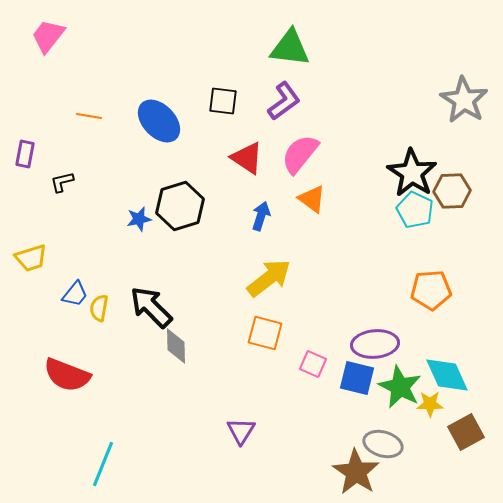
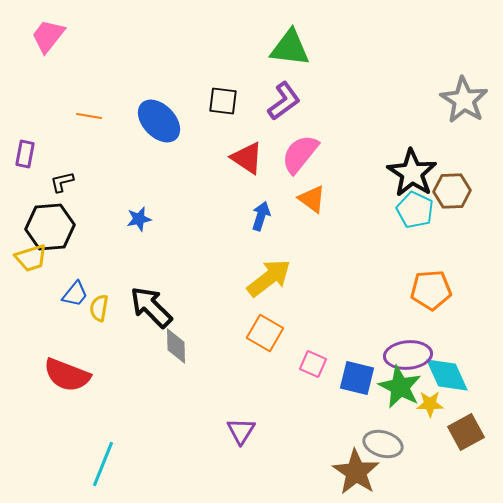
black hexagon: moved 130 px left, 21 px down; rotated 12 degrees clockwise
orange square: rotated 15 degrees clockwise
purple ellipse: moved 33 px right, 11 px down
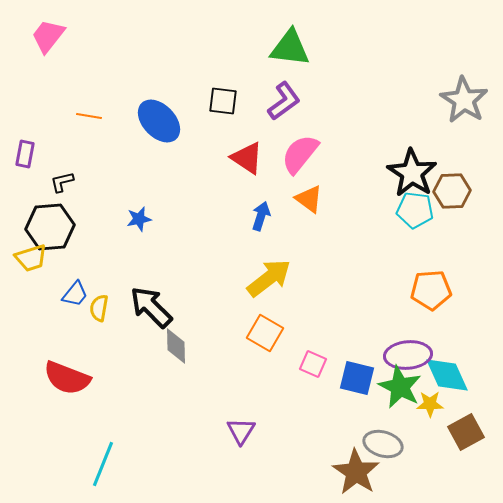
orange triangle: moved 3 px left
cyan pentagon: rotated 18 degrees counterclockwise
red semicircle: moved 3 px down
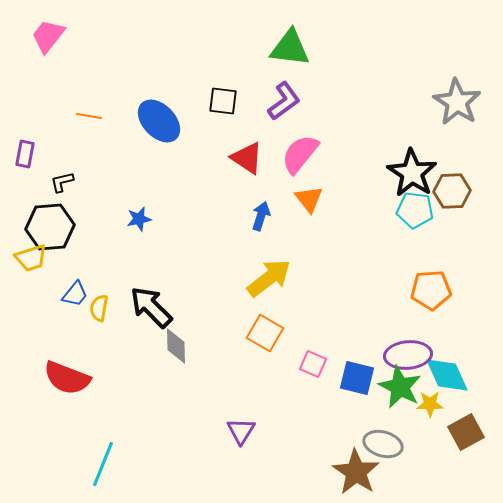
gray star: moved 7 px left, 2 px down
orange triangle: rotated 16 degrees clockwise
